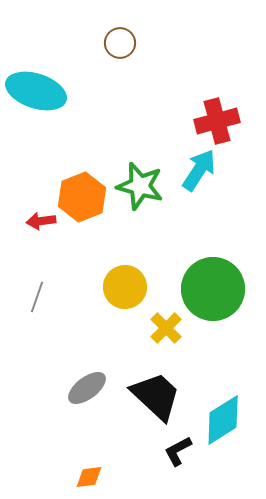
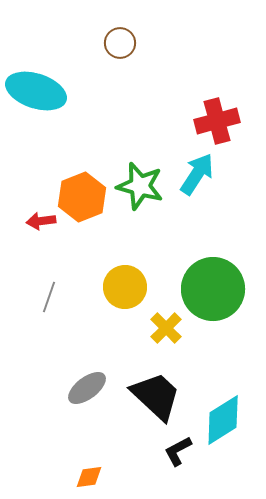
cyan arrow: moved 2 px left, 4 px down
gray line: moved 12 px right
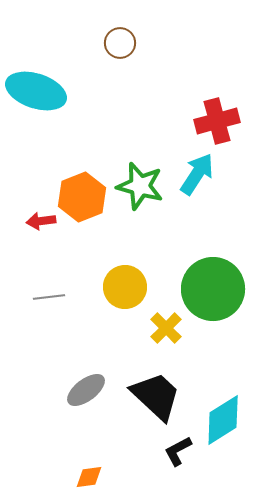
gray line: rotated 64 degrees clockwise
gray ellipse: moved 1 px left, 2 px down
